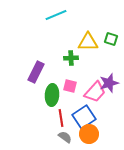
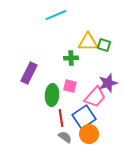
green square: moved 7 px left, 6 px down
purple rectangle: moved 7 px left, 1 px down
purple star: moved 1 px left
pink trapezoid: moved 5 px down
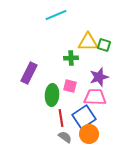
purple star: moved 9 px left, 6 px up
pink trapezoid: rotated 130 degrees counterclockwise
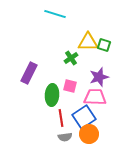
cyan line: moved 1 px left, 1 px up; rotated 40 degrees clockwise
green cross: rotated 32 degrees counterclockwise
gray semicircle: rotated 136 degrees clockwise
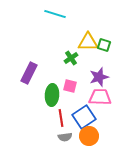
pink trapezoid: moved 5 px right
orange circle: moved 2 px down
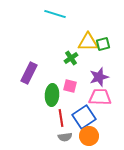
green square: moved 1 px left, 1 px up; rotated 32 degrees counterclockwise
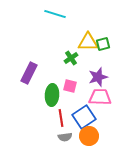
purple star: moved 1 px left
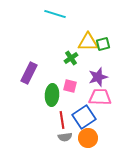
red line: moved 1 px right, 2 px down
orange circle: moved 1 px left, 2 px down
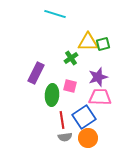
purple rectangle: moved 7 px right
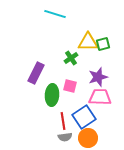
red line: moved 1 px right, 1 px down
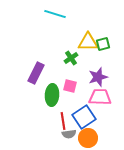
gray semicircle: moved 4 px right, 3 px up
